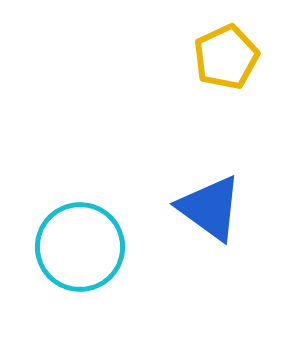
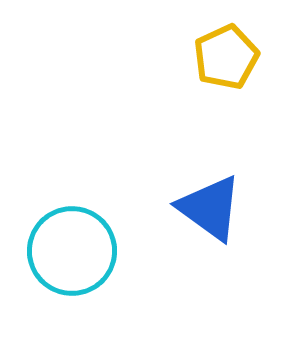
cyan circle: moved 8 px left, 4 px down
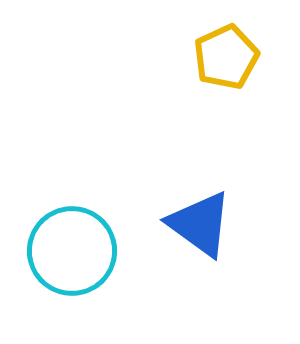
blue triangle: moved 10 px left, 16 px down
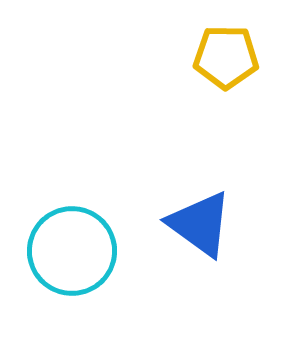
yellow pentagon: rotated 26 degrees clockwise
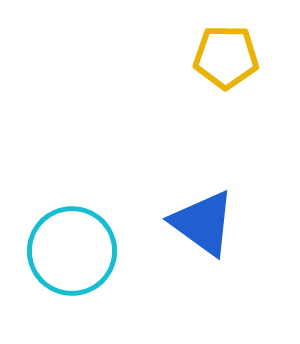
blue triangle: moved 3 px right, 1 px up
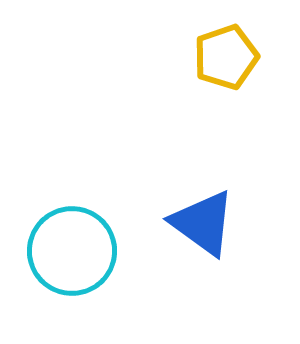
yellow pentagon: rotated 20 degrees counterclockwise
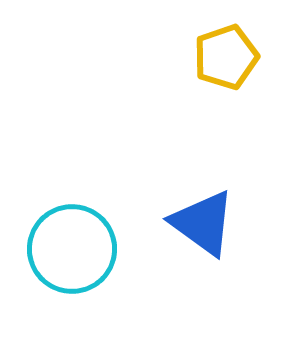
cyan circle: moved 2 px up
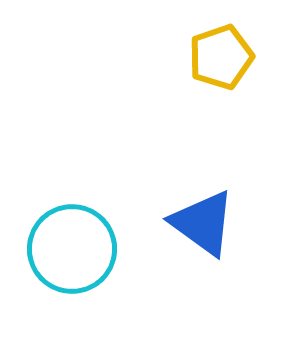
yellow pentagon: moved 5 px left
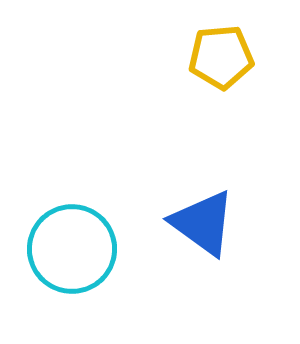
yellow pentagon: rotated 14 degrees clockwise
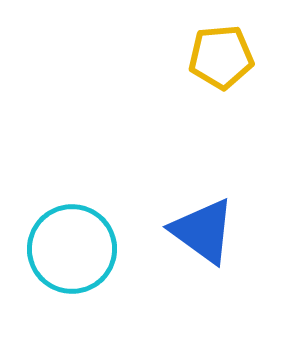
blue triangle: moved 8 px down
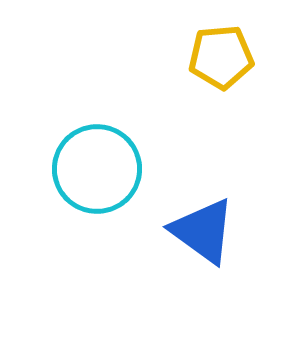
cyan circle: moved 25 px right, 80 px up
